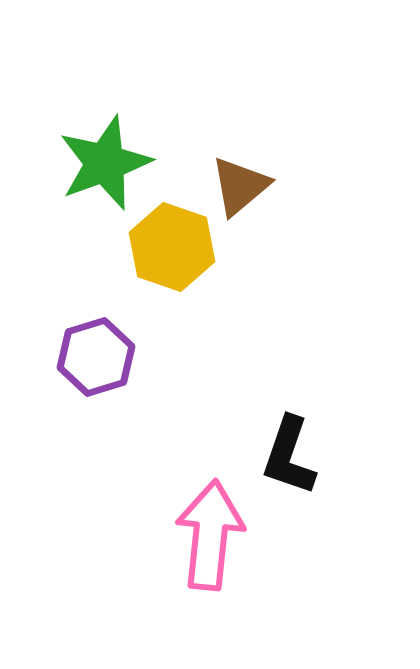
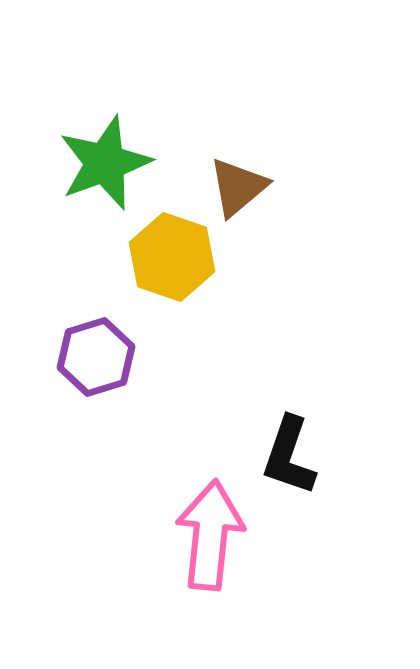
brown triangle: moved 2 px left, 1 px down
yellow hexagon: moved 10 px down
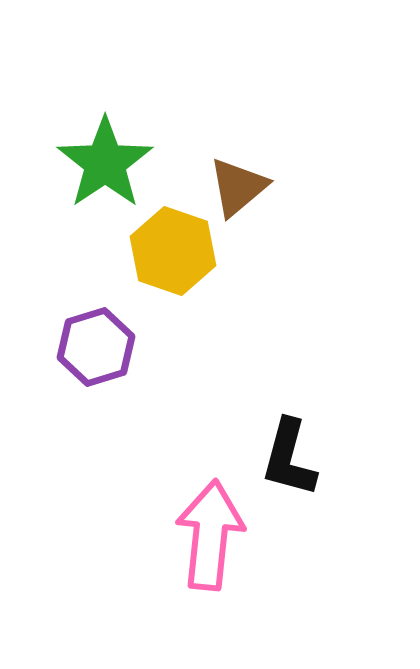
green star: rotated 14 degrees counterclockwise
yellow hexagon: moved 1 px right, 6 px up
purple hexagon: moved 10 px up
black L-shape: moved 2 px down; rotated 4 degrees counterclockwise
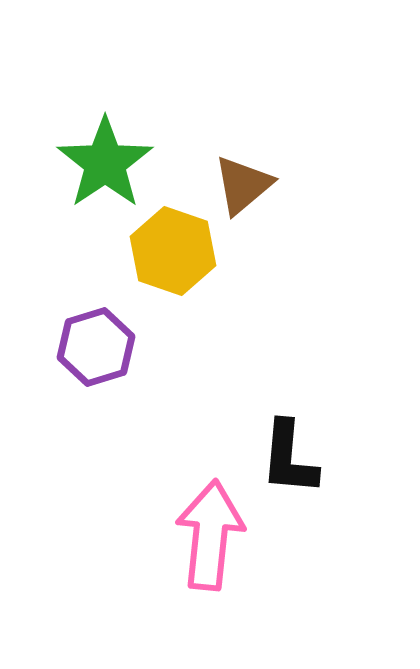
brown triangle: moved 5 px right, 2 px up
black L-shape: rotated 10 degrees counterclockwise
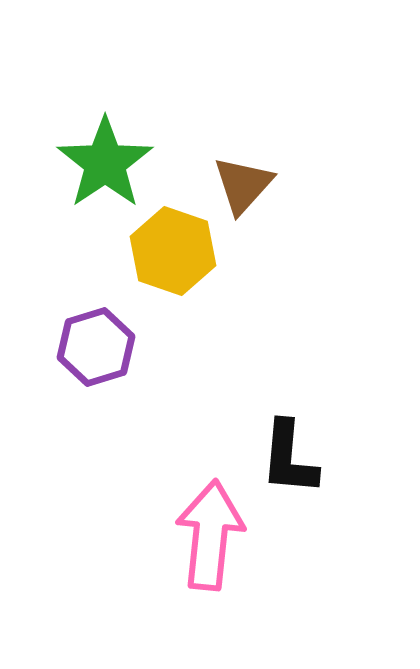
brown triangle: rotated 8 degrees counterclockwise
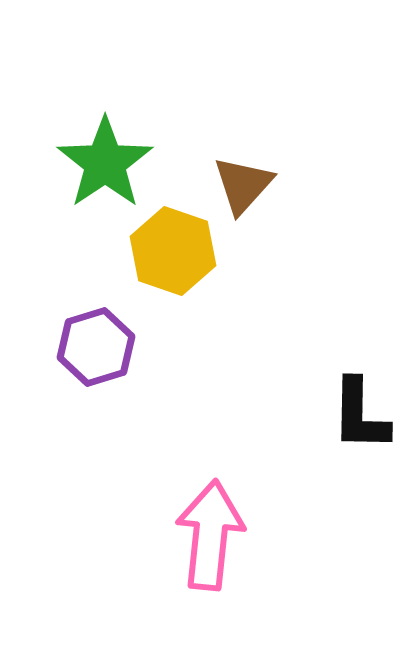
black L-shape: moved 71 px right, 43 px up; rotated 4 degrees counterclockwise
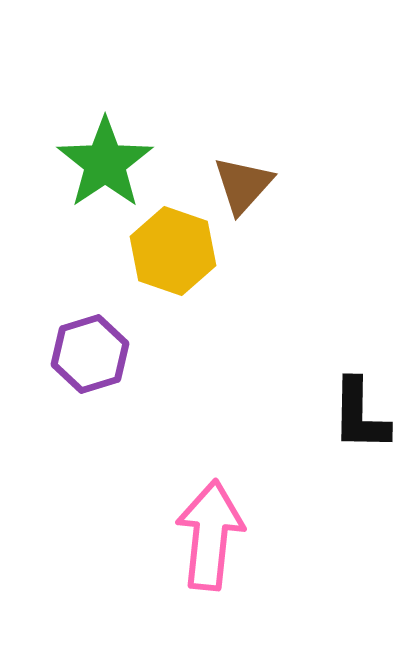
purple hexagon: moved 6 px left, 7 px down
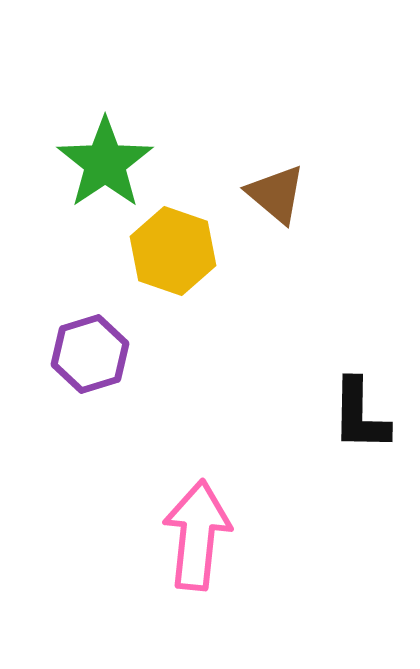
brown triangle: moved 33 px right, 9 px down; rotated 32 degrees counterclockwise
pink arrow: moved 13 px left
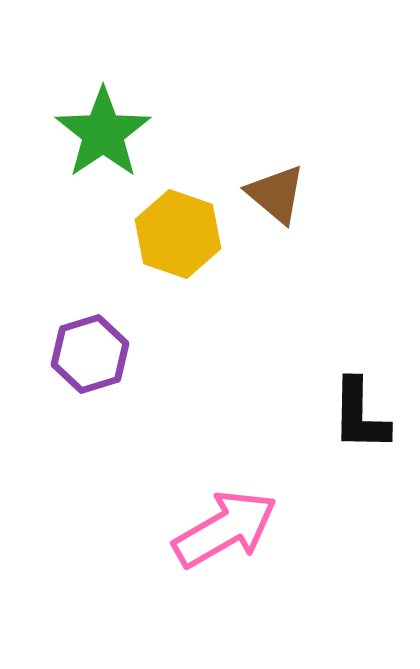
green star: moved 2 px left, 30 px up
yellow hexagon: moved 5 px right, 17 px up
pink arrow: moved 28 px right, 6 px up; rotated 54 degrees clockwise
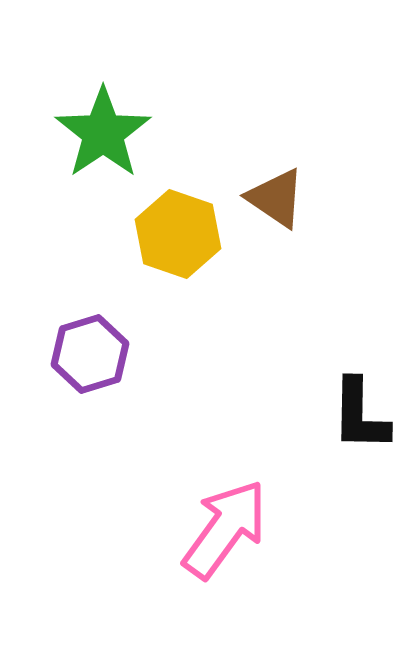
brown triangle: moved 4 px down; rotated 6 degrees counterclockwise
pink arrow: rotated 24 degrees counterclockwise
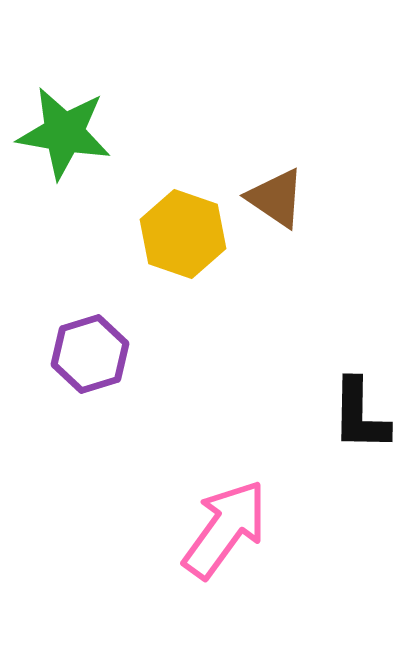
green star: moved 39 px left; rotated 28 degrees counterclockwise
yellow hexagon: moved 5 px right
